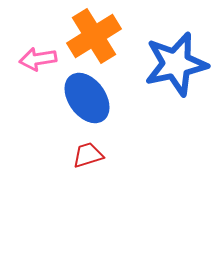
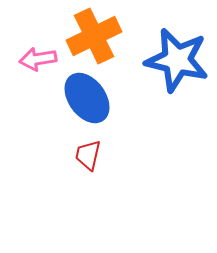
orange cross: rotated 6 degrees clockwise
blue star: moved 1 px right, 4 px up; rotated 26 degrees clockwise
red trapezoid: rotated 60 degrees counterclockwise
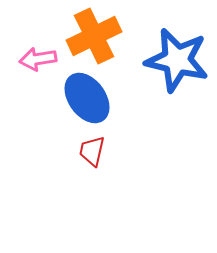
red trapezoid: moved 4 px right, 4 px up
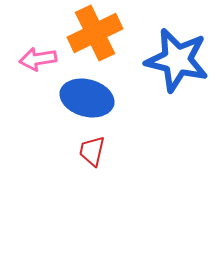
orange cross: moved 1 px right, 3 px up
blue ellipse: rotated 39 degrees counterclockwise
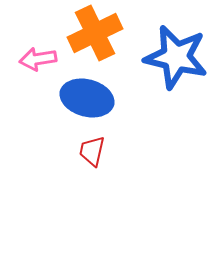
blue star: moved 1 px left, 3 px up
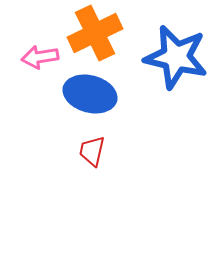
pink arrow: moved 2 px right, 2 px up
blue ellipse: moved 3 px right, 4 px up
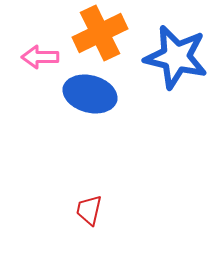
orange cross: moved 5 px right
pink arrow: rotated 9 degrees clockwise
red trapezoid: moved 3 px left, 59 px down
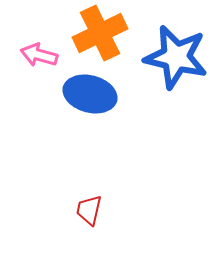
pink arrow: moved 1 px left, 2 px up; rotated 15 degrees clockwise
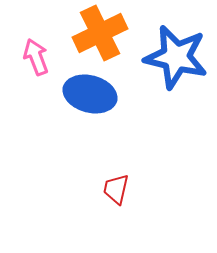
pink arrow: moved 3 px left, 2 px down; rotated 54 degrees clockwise
red trapezoid: moved 27 px right, 21 px up
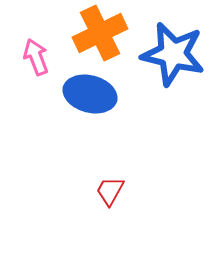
blue star: moved 3 px left, 3 px up
red trapezoid: moved 6 px left, 2 px down; rotated 16 degrees clockwise
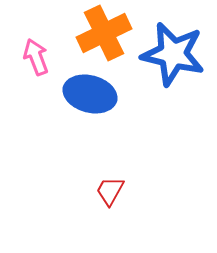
orange cross: moved 4 px right
